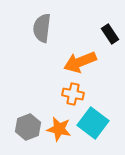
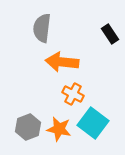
orange arrow: moved 18 px left; rotated 28 degrees clockwise
orange cross: rotated 15 degrees clockwise
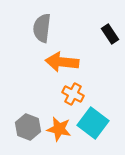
gray hexagon: rotated 20 degrees counterclockwise
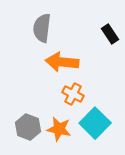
cyan square: moved 2 px right; rotated 8 degrees clockwise
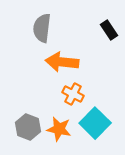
black rectangle: moved 1 px left, 4 px up
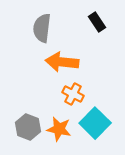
black rectangle: moved 12 px left, 8 px up
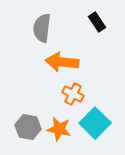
gray hexagon: rotated 10 degrees counterclockwise
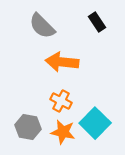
gray semicircle: moved 2 px up; rotated 52 degrees counterclockwise
orange cross: moved 12 px left, 7 px down
orange star: moved 4 px right, 3 px down
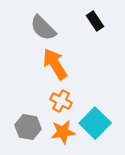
black rectangle: moved 2 px left, 1 px up
gray semicircle: moved 1 px right, 2 px down
orange arrow: moved 7 px left, 2 px down; rotated 52 degrees clockwise
orange star: rotated 20 degrees counterclockwise
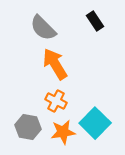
orange cross: moved 5 px left
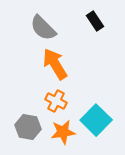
cyan square: moved 1 px right, 3 px up
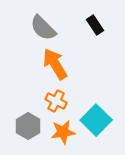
black rectangle: moved 4 px down
gray hexagon: moved 1 px up; rotated 20 degrees clockwise
